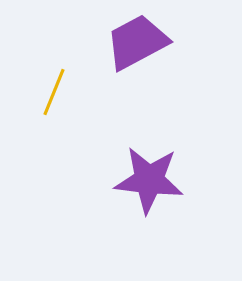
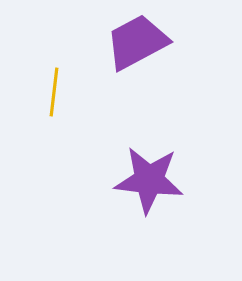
yellow line: rotated 15 degrees counterclockwise
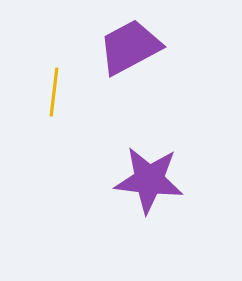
purple trapezoid: moved 7 px left, 5 px down
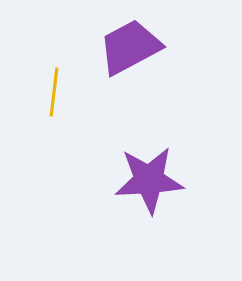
purple star: rotated 10 degrees counterclockwise
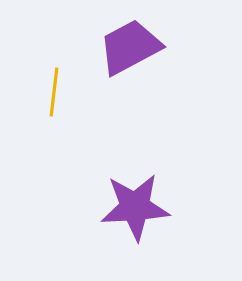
purple star: moved 14 px left, 27 px down
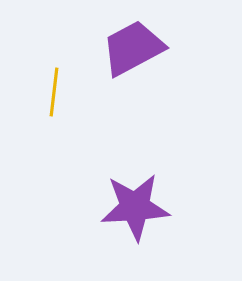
purple trapezoid: moved 3 px right, 1 px down
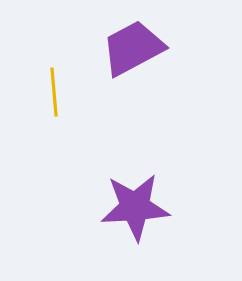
yellow line: rotated 12 degrees counterclockwise
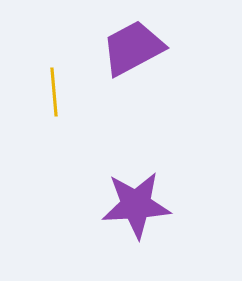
purple star: moved 1 px right, 2 px up
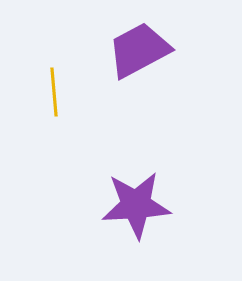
purple trapezoid: moved 6 px right, 2 px down
